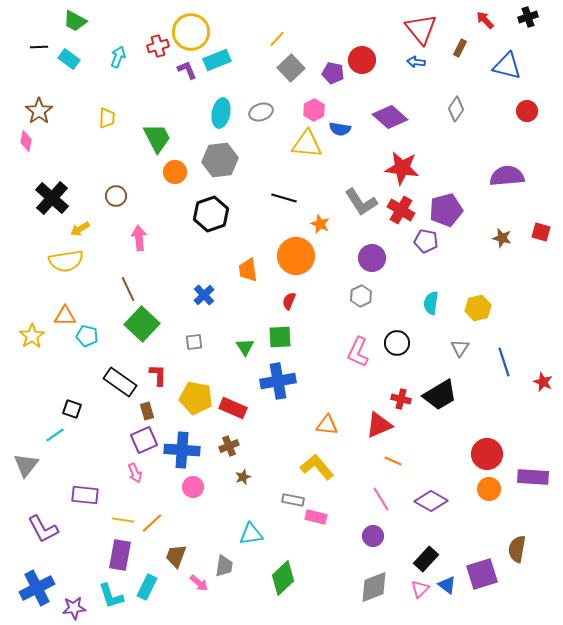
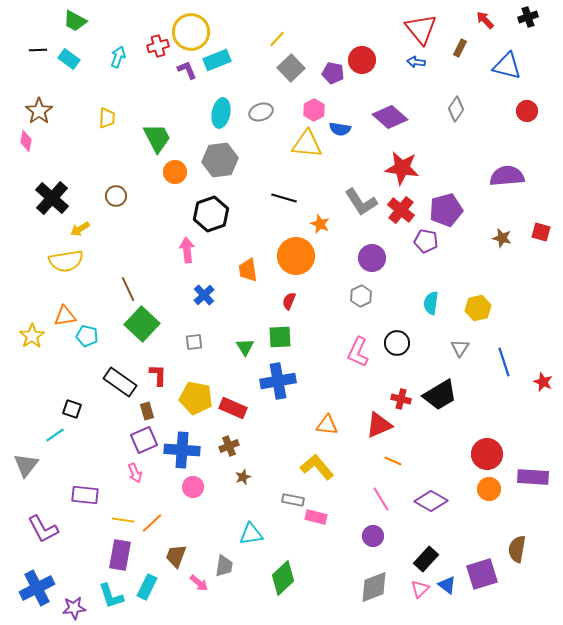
black line at (39, 47): moved 1 px left, 3 px down
red cross at (401, 210): rotated 8 degrees clockwise
pink arrow at (139, 238): moved 48 px right, 12 px down
orange triangle at (65, 316): rotated 10 degrees counterclockwise
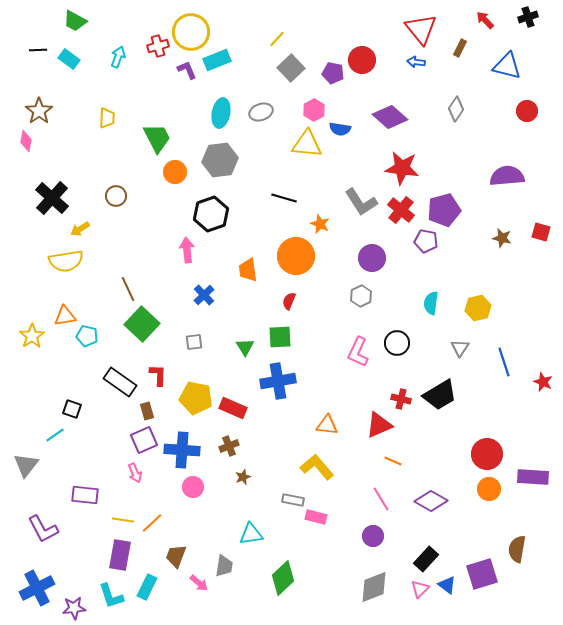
purple pentagon at (446, 210): moved 2 px left
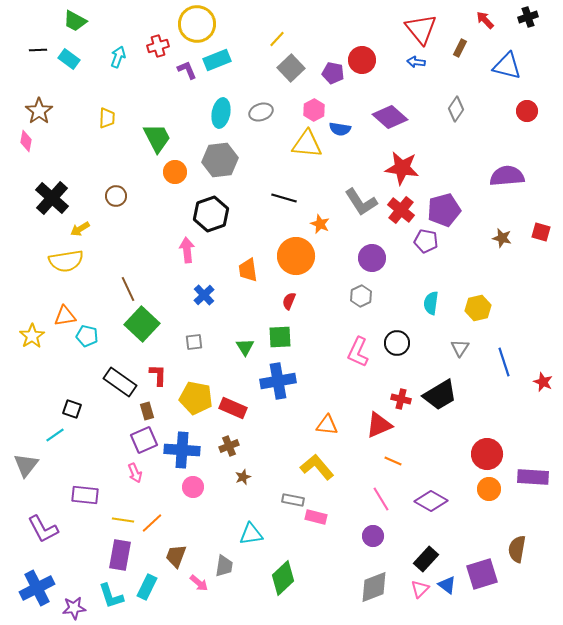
yellow circle at (191, 32): moved 6 px right, 8 px up
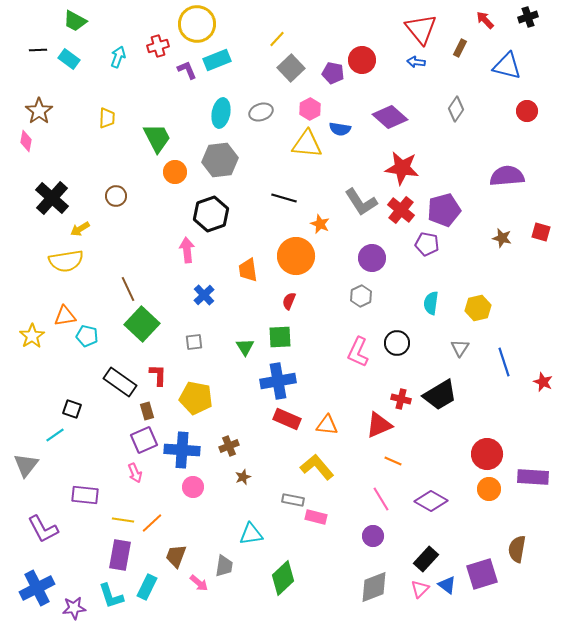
pink hexagon at (314, 110): moved 4 px left, 1 px up
purple pentagon at (426, 241): moved 1 px right, 3 px down
red rectangle at (233, 408): moved 54 px right, 11 px down
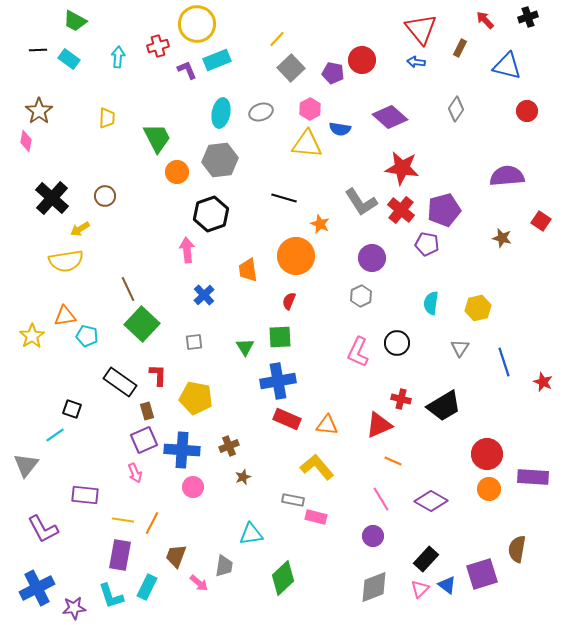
cyan arrow at (118, 57): rotated 15 degrees counterclockwise
orange circle at (175, 172): moved 2 px right
brown circle at (116, 196): moved 11 px left
red square at (541, 232): moved 11 px up; rotated 18 degrees clockwise
black trapezoid at (440, 395): moved 4 px right, 11 px down
orange line at (152, 523): rotated 20 degrees counterclockwise
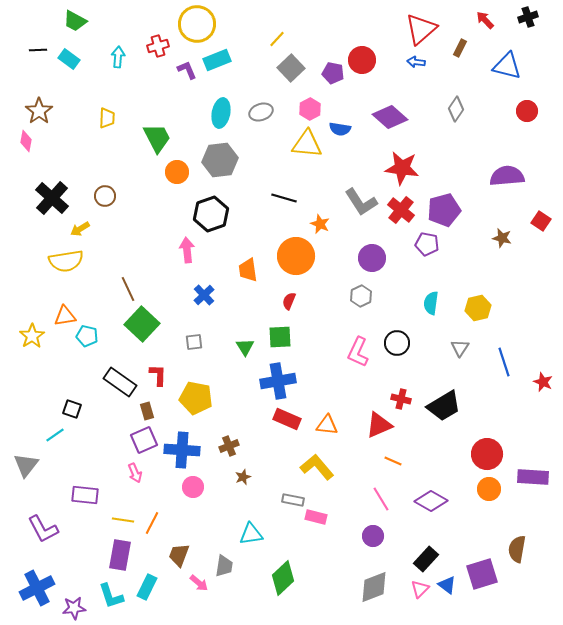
red triangle at (421, 29): rotated 28 degrees clockwise
brown trapezoid at (176, 556): moved 3 px right, 1 px up
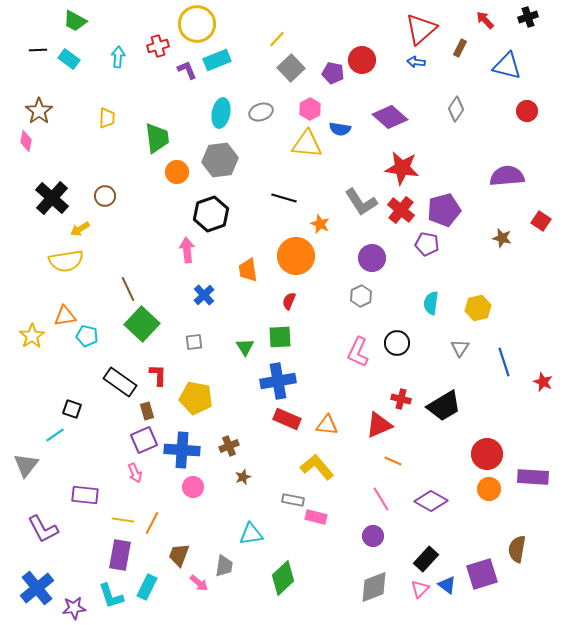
green trapezoid at (157, 138): rotated 20 degrees clockwise
blue cross at (37, 588): rotated 12 degrees counterclockwise
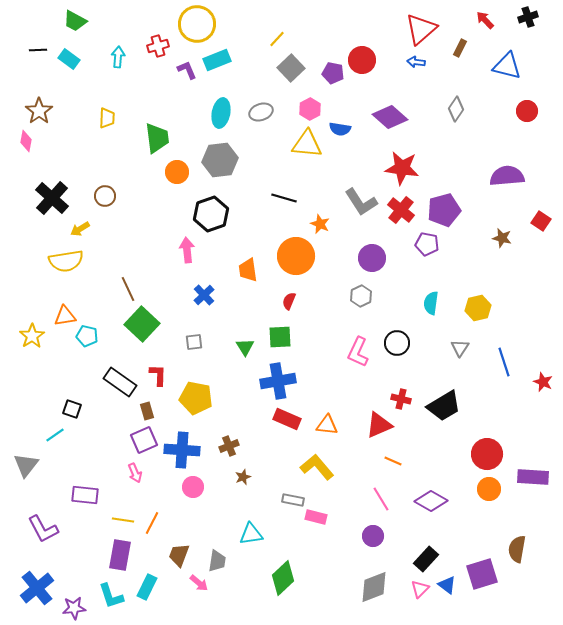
gray trapezoid at (224, 566): moved 7 px left, 5 px up
